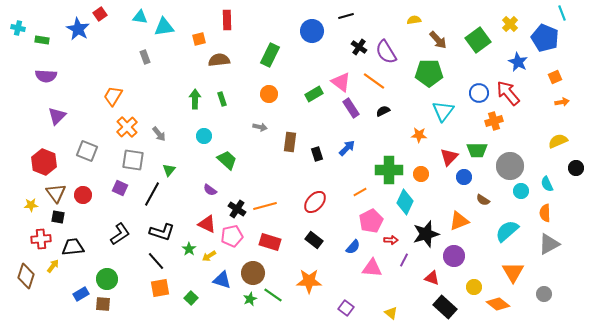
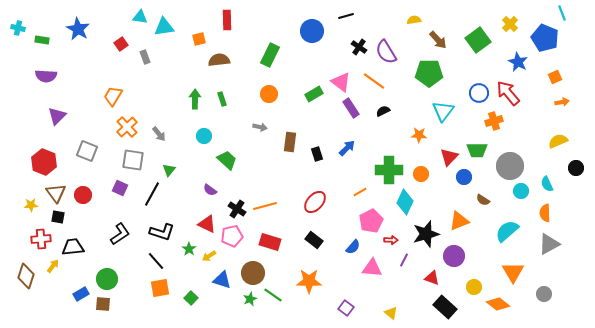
red square at (100, 14): moved 21 px right, 30 px down
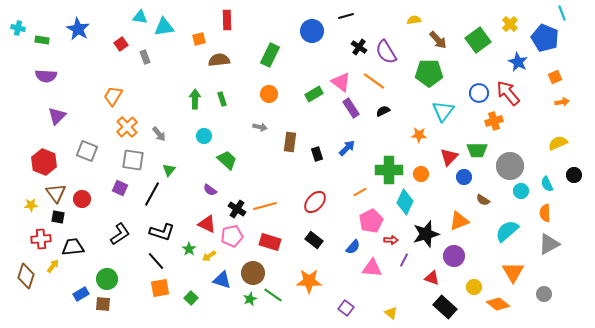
yellow semicircle at (558, 141): moved 2 px down
black circle at (576, 168): moved 2 px left, 7 px down
red circle at (83, 195): moved 1 px left, 4 px down
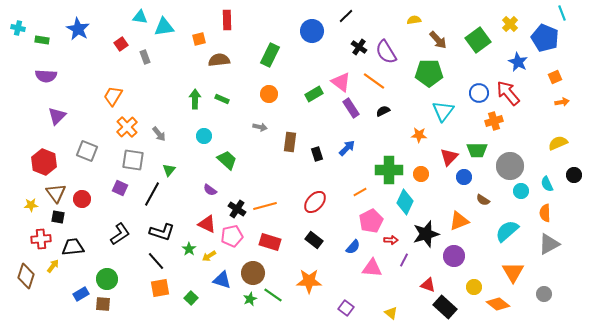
black line at (346, 16): rotated 28 degrees counterclockwise
green rectangle at (222, 99): rotated 48 degrees counterclockwise
red triangle at (432, 278): moved 4 px left, 7 px down
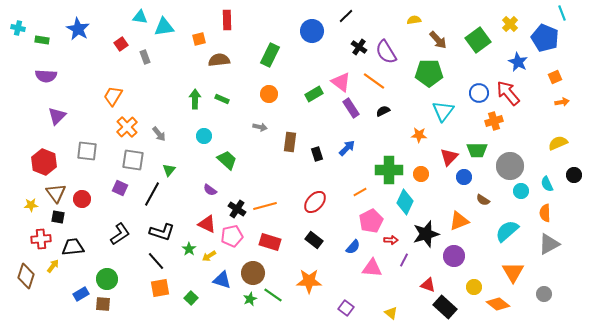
gray square at (87, 151): rotated 15 degrees counterclockwise
